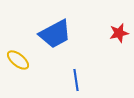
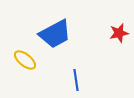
yellow ellipse: moved 7 px right
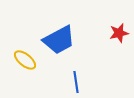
blue trapezoid: moved 4 px right, 6 px down
blue line: moved 2 px down
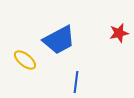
blue line: rotated 15 degrees clockwise
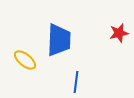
blue trapezoid: rotated 60 degrees counterclockwise
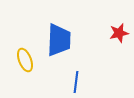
yellow ellipse: rotated 30 degrees clockwise
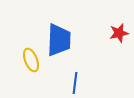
yellow ellipse: moved 6 px right
blue line: moved 1 px left, 1 px down
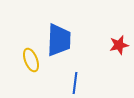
red star: moved 12 px down
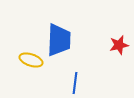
yellow ellipse: rotated 50 degrees counterclockwise
